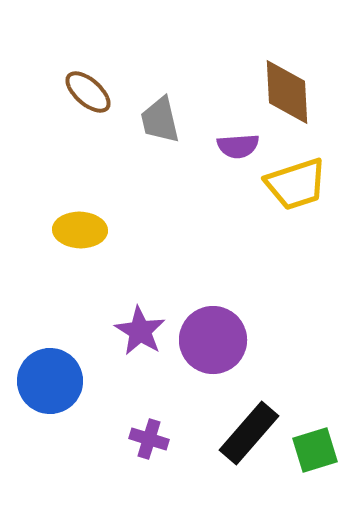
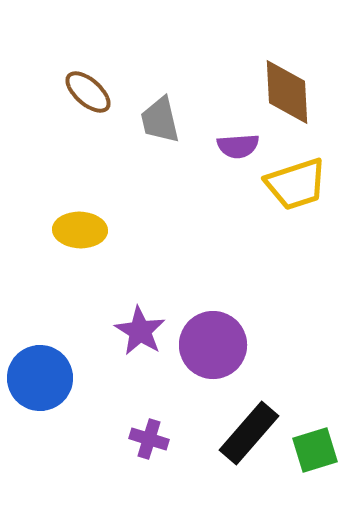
purple circle: moved 5 px down
blue circle: moved 10 px left, 3 px up
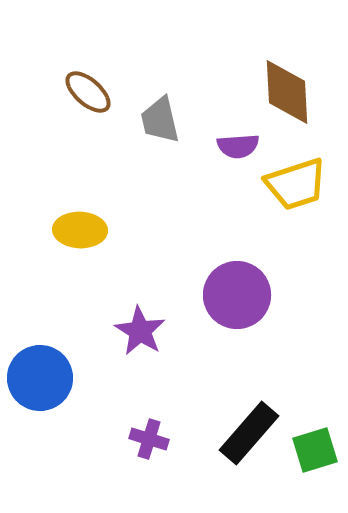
purple circle: moved 24 px right, 50 px up
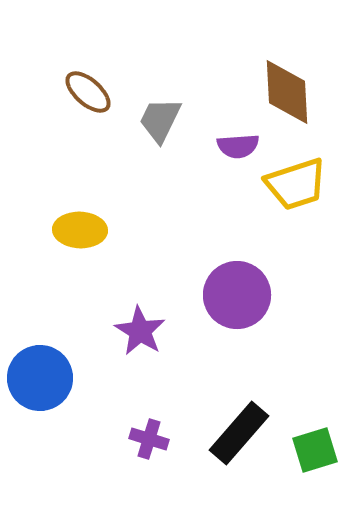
gray trapezoid: rotated 39 degrees clockwise
black rectangle: moved 10 px left
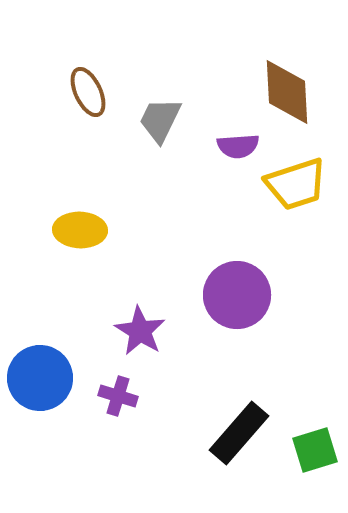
brown ellipse: rotated 24 degrees clockwise
purple cross: moved 31 px left, 43 px up
